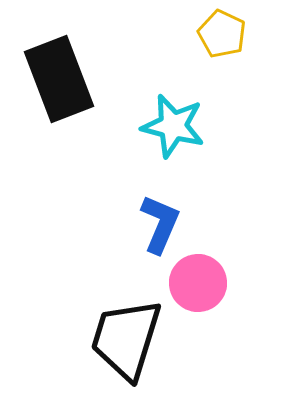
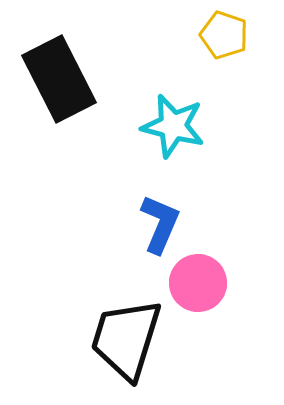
yellow pentagon: moved 2 px right, 1 px down; rotated 6 degrees counterclockwise
black rectangle: rotated 6 degrees counterclockwise
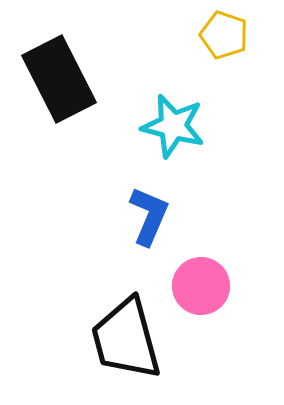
blue L-shape: moved 11 px left, 8 px up
pink circle: moved 3 px right, 3 px down
black trapezoid: rotated 32 degrees counterclockwise
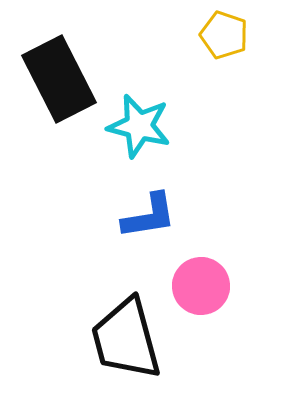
cyan star: moved 34 px left
blue L-shape: rotated 58 degrees clockwise
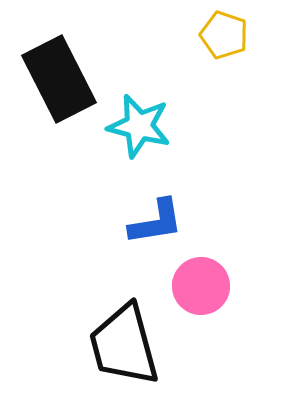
blue L-shape: moved 7 px right, 6 px down
black trapezoid: moved 2 px left, 6 px down
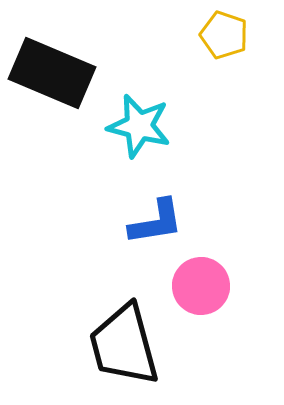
black rectangle: moved 7 px left, 6 px up; rotated 40 degrees counterclockwise
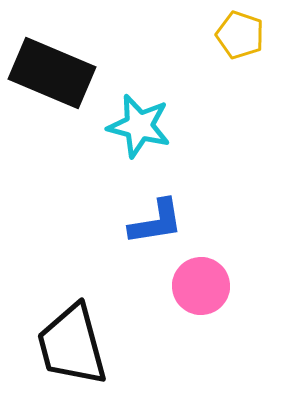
yellow pentagon: moved 16 px right
black trapezoid: moved 52 px left
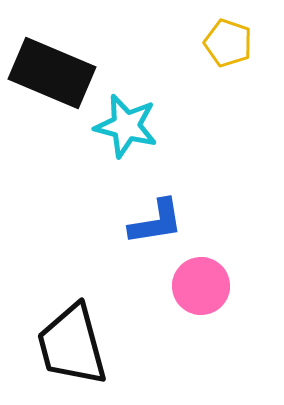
yellow pentagon: moved 12 px left, 8 px down
cyan star: moved 13 px left
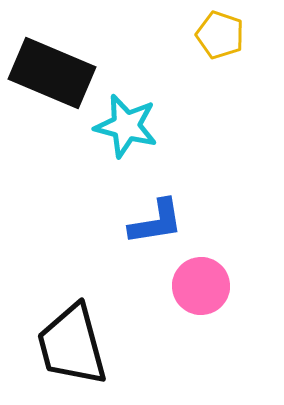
yellow pentagon: moved 8 px left, 8 px up
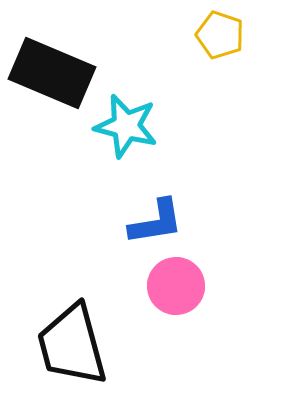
pink circle: moved 25 px left
